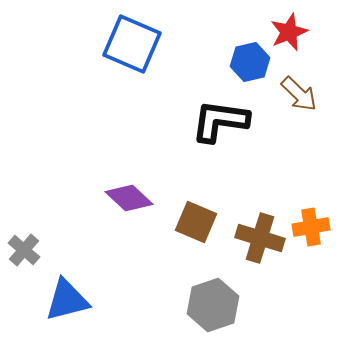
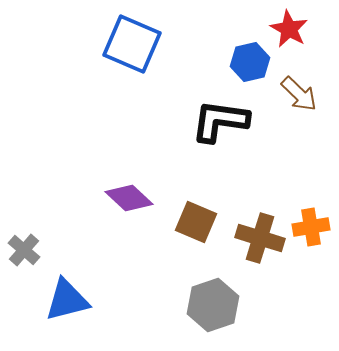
red star: moved 3 px up; rotated 21 degrees counterclockwise
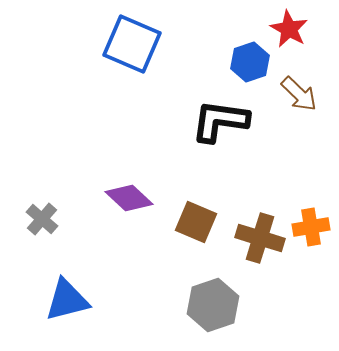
blue hexagon: rotated 6 degrees counterclockwise
gray cross: moved 18 px right, 31 px up
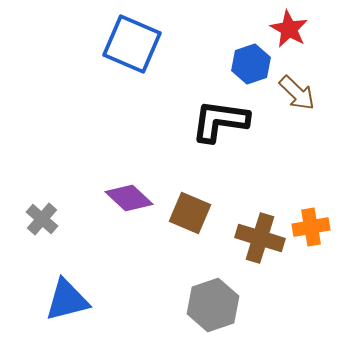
blue hexagon: moved 1 px right, 2 px down
brown arrow: moved 2 px left, 1 px up
brown square: moved 6 px left, 9 px up
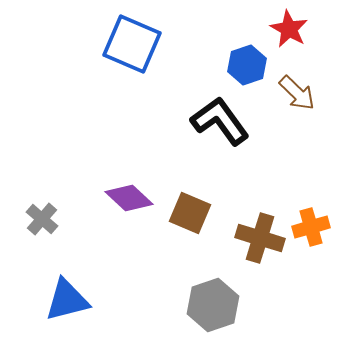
blue hexagon: moved 4 px left, 1 px down
black L-shape: rotated 46 degrees clockwise
orange cross: rotated 6 degrees counterclockwise
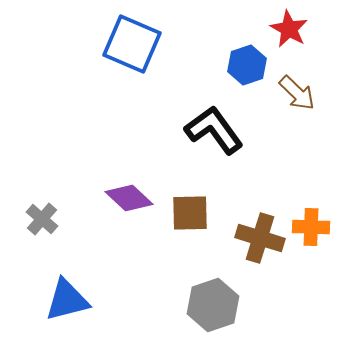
black L-shape: moved 6 px left, 9 px down
brown square: rotated 24 degrees counterclockwise
orange cross: rotated 18 degrees clockwise
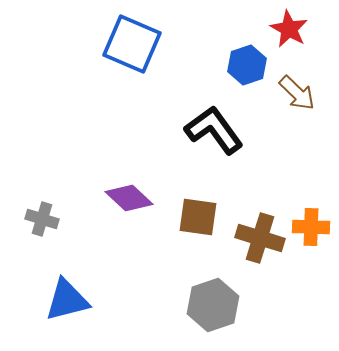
brown square: moved 8 px right, 4 px down; rotated 9 degrees clockwise
gray cross: rotated 24 degrees counterclockwise
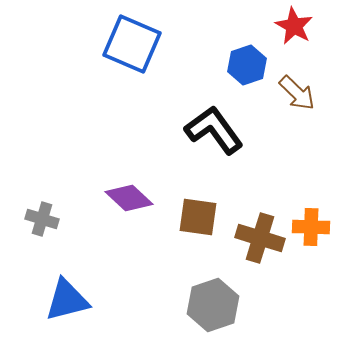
red star: moved 5 px right, 3 px up
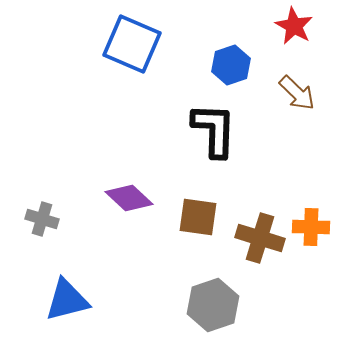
blue hexagon: moved 16 px left
black L-shape: rotated 38 degrees clockwise
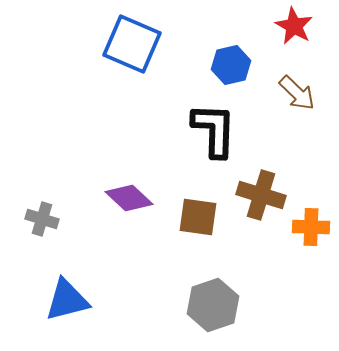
blue hexagon: rotated 6 degrees clockwise
brown cross: moved 1 px right, 43 px up
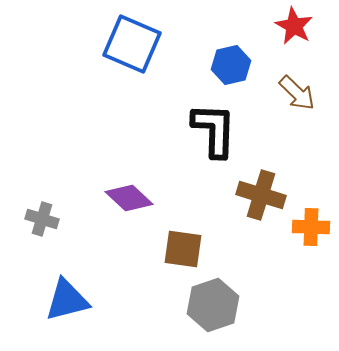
brown square: moved 15 px left, 32 px down
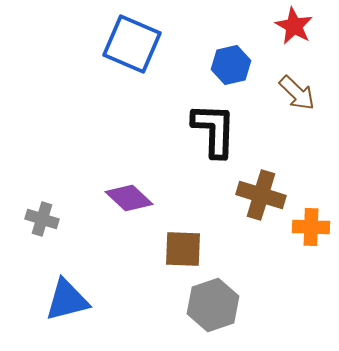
brown square: rotated 6 degrees counterclockwise
